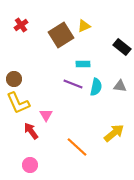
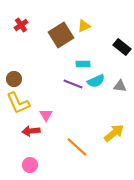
cyan semicircle: moved 6 px up; rotated 54 degrees clockwise
red arrow: rotated 60 degrees counterclockwise
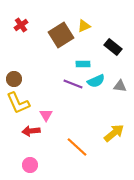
black rectangle: moved 9 px left
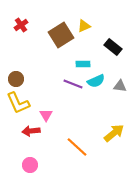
brown circle: moved 2 px right
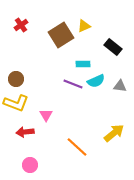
yellow L-shape: moved 2 px left; rotated 45 degrees counterclockwise
red arrow: moved 6 px left, 1 px down
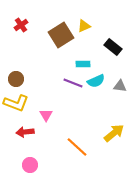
purple line: moved 1 px up
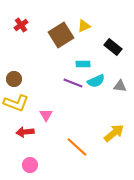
brown circle: moved 2 px left
